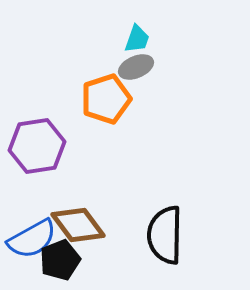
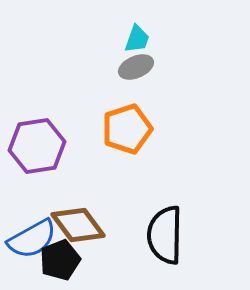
orange pentagon: moved 21 px right, 30 px down
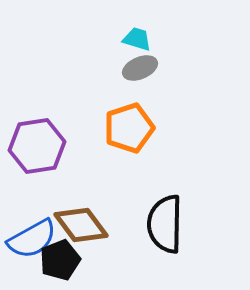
cyan trapezoid: rotated 92 degrees counterclockwise
gray ellipse: moved 4 px right, 1 px down
orange pentagon: moved 2 px right, 1 px up
brown diamond: moved 3 px right
black semicircle: moved 11 px up
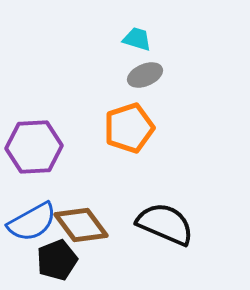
gray ellipse: moved 5 px right, 7 px down
purple hexagon: moved 3 px left, 1 px down; rotated 6 degrees clockwise
black semicircle: rotated 112 degrees clockwise
blue semicircle: moved 17 px up
black pentagon: moved 3 px left
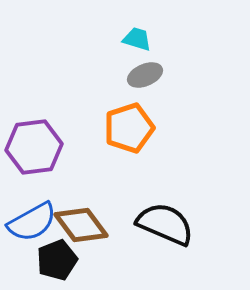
purple hexagon: rotated 4 degrees counterclockwise
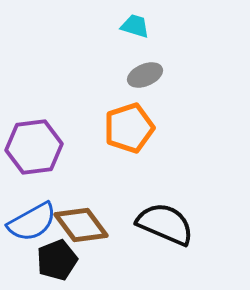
cyan trapezoid: moved 2 px left, 13 px up
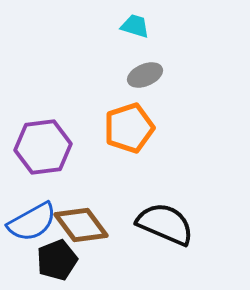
purple hexagon: moved 9 px right
